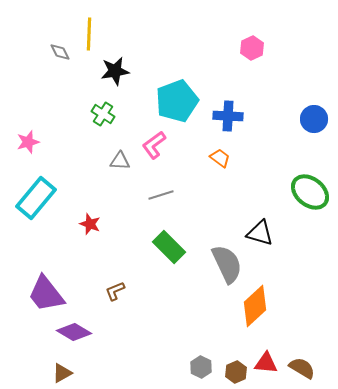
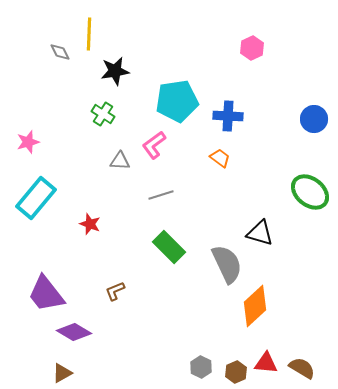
cyan pentagon: rotated 12 degrees clockwise
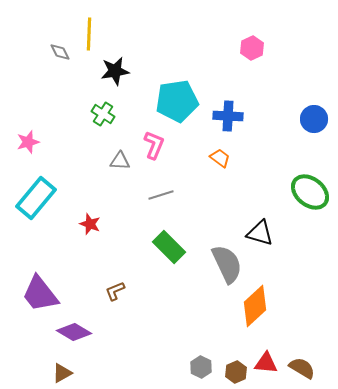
pink L-shape: rotated 148 degrees clockwise
purple trapezoid: moved 6 px left
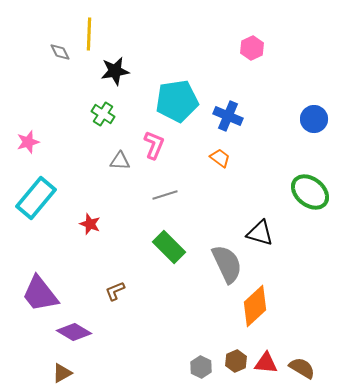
blue cross: rotated 20 degrees clockwise
gray line: moved 4 px right
brown hexagon: moved 11 px up
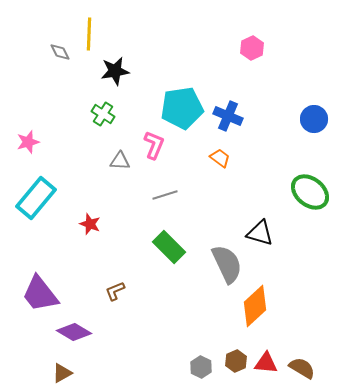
cyan pentagon: moved 5 px right, 7 px down
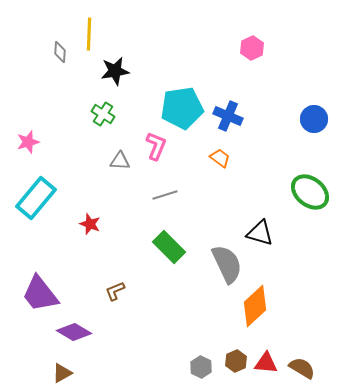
gray diamond: rotated 30 degrees clockwise
pink L-shape: moved 2 px right, 1 px down
